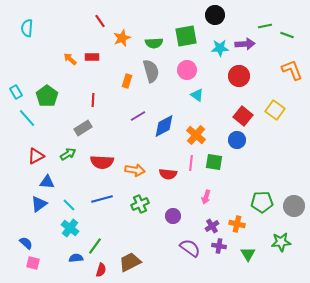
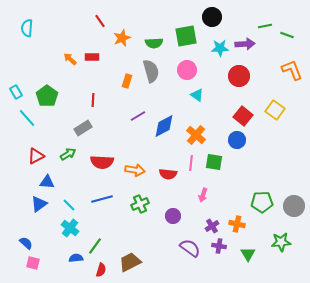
black circle at (215, 15): moved 3 px left, 2 px down
pink arrow at (206, 197): moved 3 px left, 2 px up
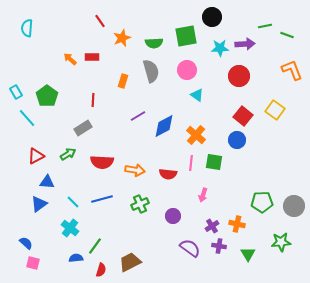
orange rectangle at (127, 81): moved 4 px left
cyan line at (69, 205): moved 4 px right, 3 px up
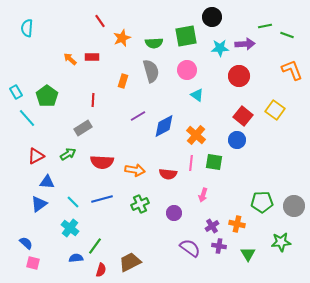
purple circle at (173, 216): moved 1 px right, 3 px up
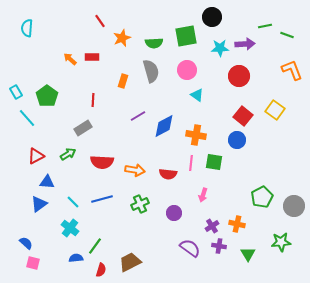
orange cross at (196, 135): rotated 30 degrees counterclockwise
green pentagon at (262, 202): moved 5 px up; rotated 25 degrees counterclockwise
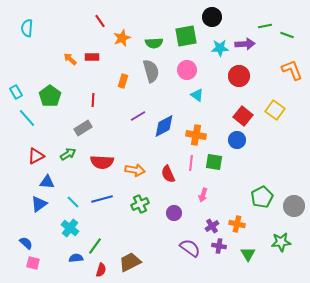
green pentagon at (47, 96): moved 3 px right
red semicircle at (168, 174): rotated 60 degrees clockwise
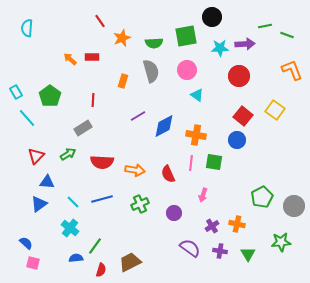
red triangle at (36, 156): rotated 18 degrees counterclockwise
purple cross at (219, 246): moved 1 px right, 5 px down
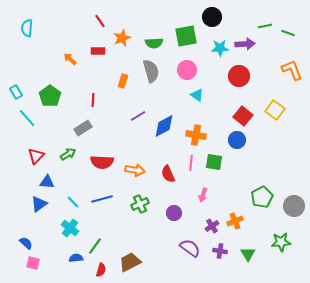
green line at (287, 35): moved 1 px right, 2 px up
red rectangle at (92, 57): moved 6 px right, 6 px up
orange cross at (237, 224): moved 2 px left, 3 px up; rotated 35 degrees counterclockwise
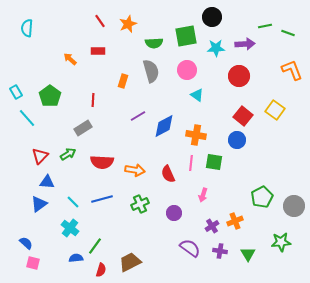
orange star at (122, 38): moved 6 px right, 14 px up
cyan star at (220, 48): moved 4 px left
red triangle at (36, 156): moved 4 px right
